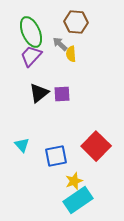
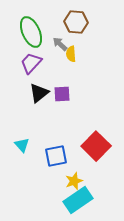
purple trapezoid: moved 7 px down
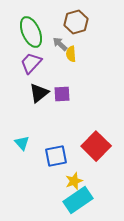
brown hexagon: rotated 20 degrees counterclockwise
cyan triangle: moved 2 px up
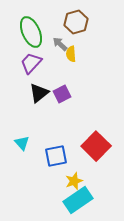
purple square: rotated 24 degrees counterclockwise
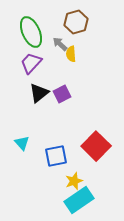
cyan rectangle: moved 1 px right
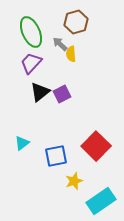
black triangle: moved 1 px right, 1 px up
cyan triangle: rotated 35 degrees clockwise
cyan rectangle: moved 22 px right, 1 px down
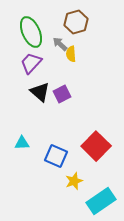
black triangle: rotated 40 degrees counterclockwise
cyan triangle: rotated 35 degrees clockwise
blue square: rotated 35 degrees clockwise
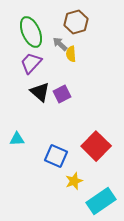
cyan triangle: moved 5 px left, 4 px up
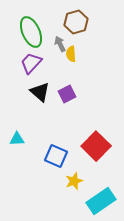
gray arrow: rotated 21 degrees clockwise
purple square: moved 5 px right
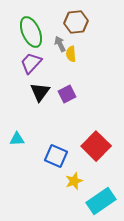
brown hexagon: rotated 10 degrees clockwise
black triangle: rotated 25 degrees clockwise
